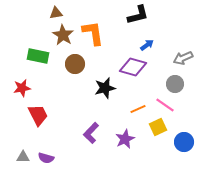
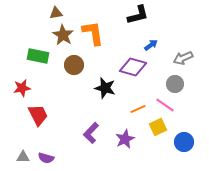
blue arrow: moved 4 px right
brown circle: moved 1 px left, 1 px down
black star: rotated 30 degrees clockwise
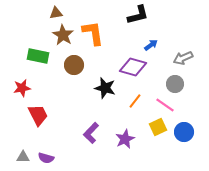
orange line: moved 3 px left, 8 px up; rotated 28 degrees counterclockwise
blue circle: moved 10 px up
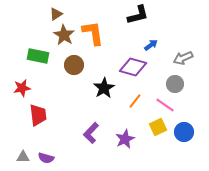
brown triangle: moved 1 px down; rotated 24 degrees counterclockwise
brown star: moved 1 px right
black star: moved 1 px left; rotated 25 degrees clockwise
red trapezoid: rotated 20 degrees clockwise
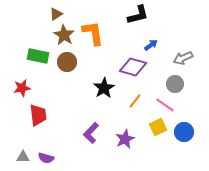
brown circle: moved 7 px left, 3 px up
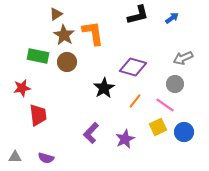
blue arrow: moved 21 px right, 27 px up
gray triangle: moved 8 px left
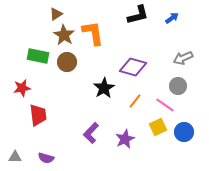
gray circle: moved 3 px right, 2 px down
